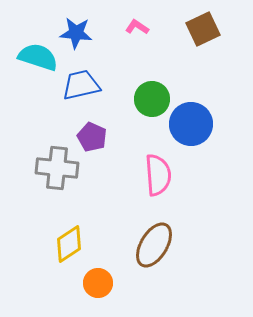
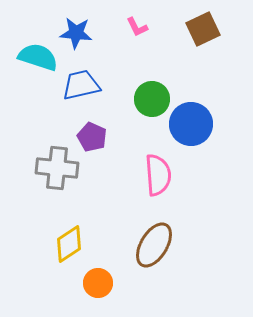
pink L-shape: rotated 150 degrees counterclockwise
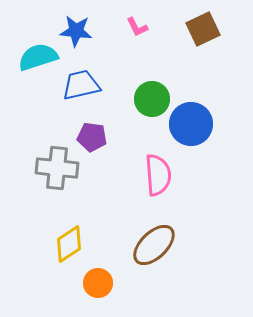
blue star: moved 2 px up
cyan semicircle: rotated 36 degrees counterclockwise
purple pentagon: rotated 16 degrees counterclockwise
brown ellipse: rotated 15 degrees clockwise
